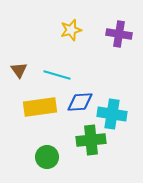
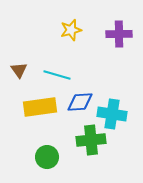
purple cross: rotated 10 degrees counterclockwise
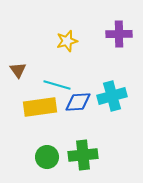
yellow star: moved 4 px left, 11 px down
brown triangle: moved 1 px left
cyan line: moved 10 px down
blue diamond: moved 2 px left
cyan cross: moved 18 px up; rotated 24 degrees counterclockwise
green cross: moved 8 px left, 15 px down
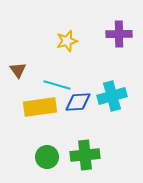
green cross: moved 2 px right
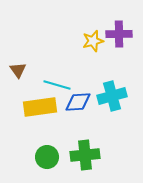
yellow star: moved 26 px right
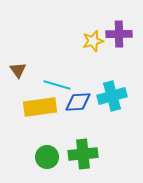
green cross: moved 2 px left, 1 px up
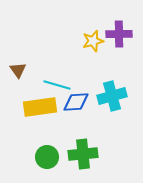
blue diamond: moved 2 px left
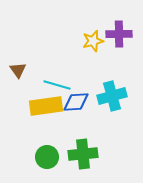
yellow rectangle: moved 6 px right, 1 px up
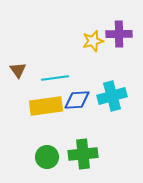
cyan line: moved 2 px left, 7 px up; rotated 24 degrees counterclockwise
blue diamond: moved 1 px right, 2 px up
